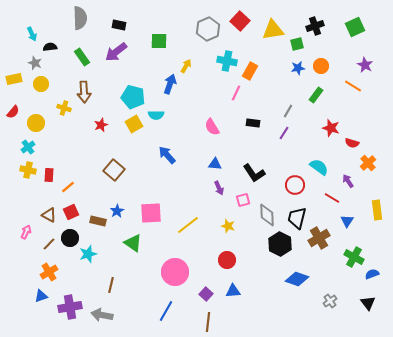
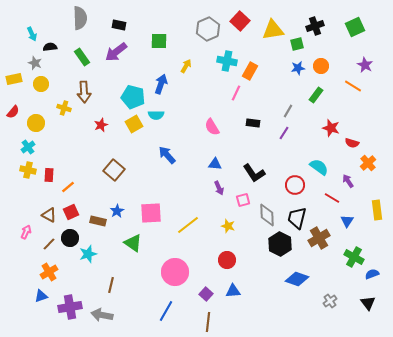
blue arrow at (170, 84): moved 9 px left
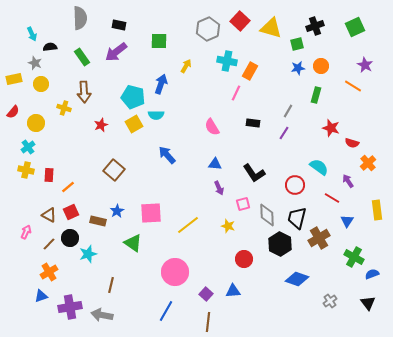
yellow triangle at (273, 30): moved 2 px left, 2 px up; rotated 25 degrees clockwise
green rectangle at (316, 95): rotated 21 degrees counterclockwise
yellow cross at (28, 170): moved 2 px left
pink square at (243, 200): moved 4 px down
red circle at (227, 260): moved 17 px right, 1 px up
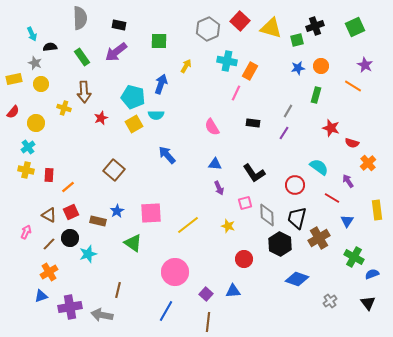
green square at (297, 44): moved 4 px up
red star at (101, 125): moved 7 px up
pink square at (243, 204): moved 2 px right, 1 px up
brown line at (111, 285): moved 7 px right, 5 px down
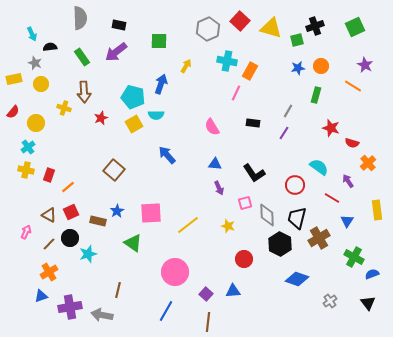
red rectangle at (49, 175): rotated 16 degrees clockwise
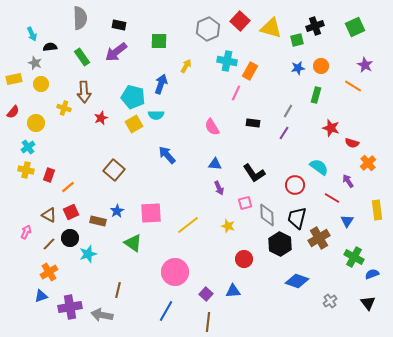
blue diamond at (297, 279): moved 2 px down
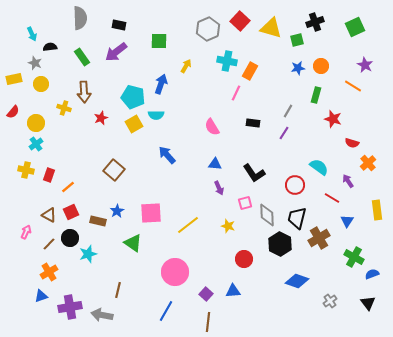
black cross at (315, 26): moved 4 px up
red star at (331, 128): moved 2 px right, 9 px up
cyan cross at (28, 147): moved 8 px right, 3 px up
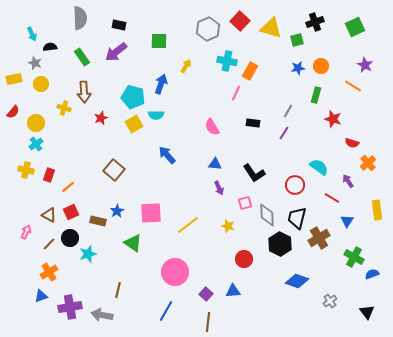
black triangle at (368, 303): moved 1 px left, 9 px down
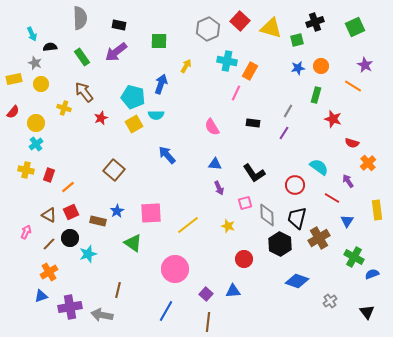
brown arrow at (84, 92): rotated 145 degrees clockwise
pink circle at (175, 272): moved 3 px up
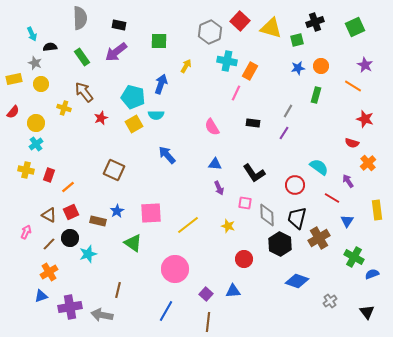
gray hexagon at (208, 29): moved 2 px right, 3 px down
red star at (333, 119): moved 32 px right
brown square at (114, 170): rotated 15 degrees counterclockwise
pink square at (245, 203): rotated 24 degrees clockwise
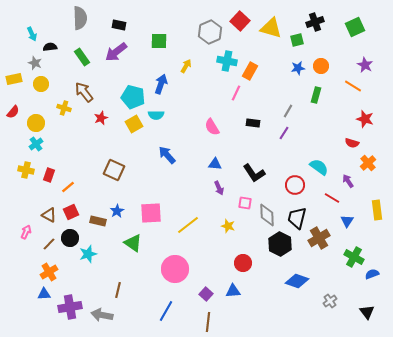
red circle at (244, 259): moved 1 px left, 4 px down
blue triangle at (41, 296): moved 3 px right, 2 px up; rotated 16 degrees clockwise
